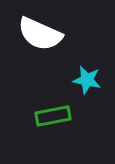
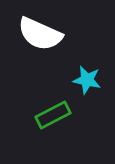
green rectangle: moved 1 px up; rotated 16 degrees counterclockwise
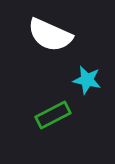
white semicircle: moved 10 px right, 1 px down
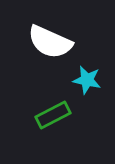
white semicircle: moved 7 px down
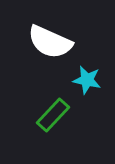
green rectangle: rotated 20 degrees counterclockwise
